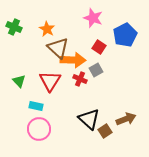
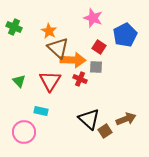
orange star: moved 2 px right, 2 px down
gray square: moved 3 px up; rotated 32 degrees clockwise
cyan rectangle: moved 5 px right, 5 px down
pink circle: moved 15 px left, 3 px down
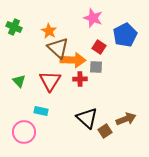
red cross: rotated 24 degrees counterclockwise
black triangle: moved 2 px left, 1 px up
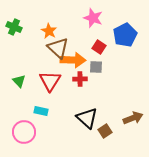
brown arrow: moved 7 px right, 1 px up
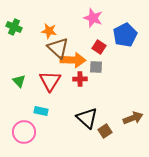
orange star: rotated 21 degrees counterclockwise
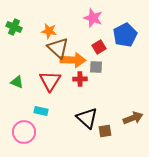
red square: rotated 24 degrees clockwise
green triangle: moved 2 px left, 1 px down; rotated 24 degrees counterclockwise
brown square: rotated 24 degrees clockwise
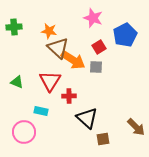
green cross: rotated 28 degrees counterclockwise
orange arrow: rotated 30 degrees clockwise
red cross: moved 11 px left, 17 px down
brown arrow: moved 3 px right, 9 px down; rotated 66 degrees clockwise
brown square: moved 2 px left, 8 px down
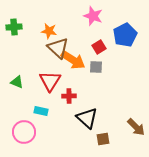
pink star: moved 2 px up
